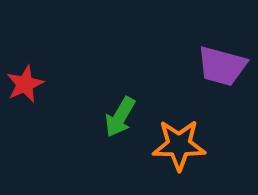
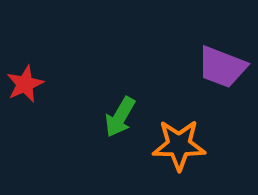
purple trapezoid: moved 1 px down; rotated 6 degrees clockwise
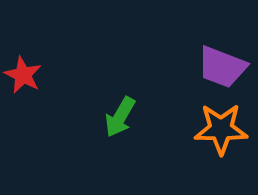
red star: moved 2 px left, 9 px up; rotated 21 degrees counterclockwise
orange star: moved 42 px right, 16 px up
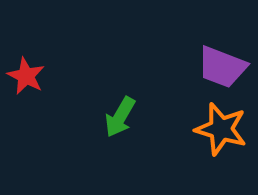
red star: moved 3 px right, 1 px down
orange star: rotated 16 degrees clockwise
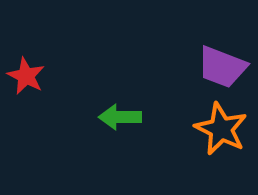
green arrow: rotated 60 degrees clockwise
orange star: rotated 10 degrees clockwise
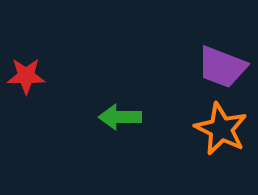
red star: rotated 27 degrees counterclockwise
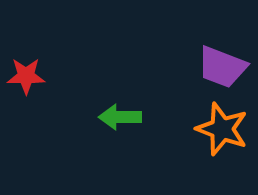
orange star: moved 1 px right; rotated 6 degrees counterclockwise
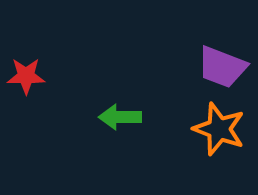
orange star: moved 3 px left
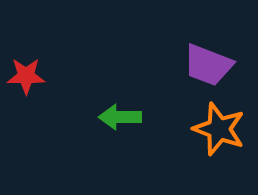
purple trapezoid: moved 14 px left, 2 px up
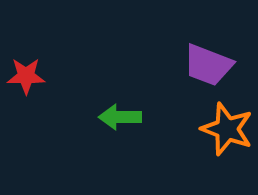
orange star: moved 8 px right
